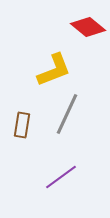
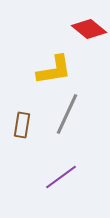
red diamond: moved 1 px right, 2 px down
yellow L-shape: rotated 12 degrees clockwise
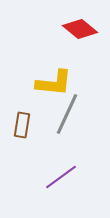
red diamond: moved 9 px left
yellow L-shape: moved 13 px down; rotated 15 degrees clockwise
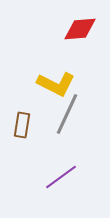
red diamond: rotated 44 degrees counterclockwise
yellow L-shape: moved 2 px right, 1 px down; rotated 21 degrees clockwise
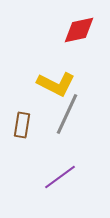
red diamond: moved 1 px left, 1 px down; rotated 8 degrees counterclockwise
purple line: moved 1 px left
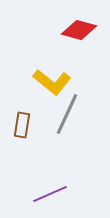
red diamond: rotated 28 degrees clockwise
yellow L-shape: moved 4 px left, 2 px up; rotated 12 degrees clockwise
purple line: moved 10 px left, 17 px down; rotated 12 degrees clockwise
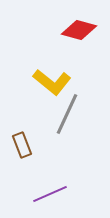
brown rectangle: moved 20 px down; rotated 30 degrees counterclockwise
